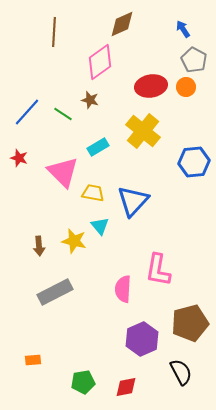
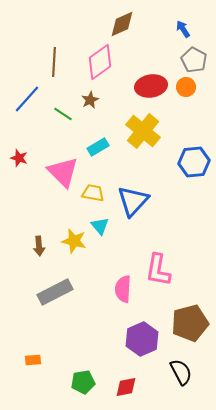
brown line: moved 30 px down
brown star: rotated 30 degrees clockwise
blue line: moved 13 px up
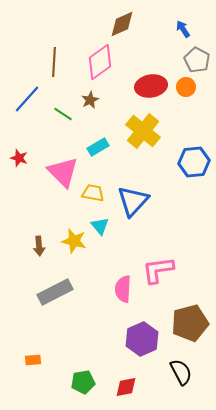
gray pentagon: moved 3 px right
pink L-shape: rotated 72 degrees clockwise
